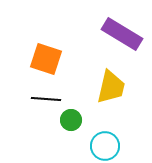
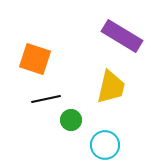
purple rectangle: moved 2 px down
orange square: moved 11 px left
black line: rotated 16 degrees counterclockwise
cyan circle: moved 1 px up
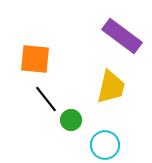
purple rectangle: rotated 6 degrees clockwise
orange square: rotated 12 degrees counterclockwise
black line: rotated 64 degrees clockwise
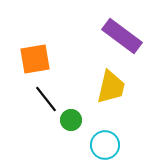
orange square: rotated 16 degrees counterclockwise
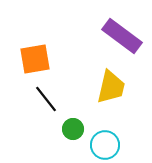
green circle: moved 2 px right, 9 px down
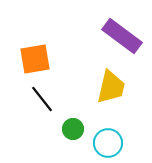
black line: moved 4 px left
cyan circle: moved 3 px right, 2 px up
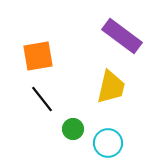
orange square: moved 3 px right, 3 px up
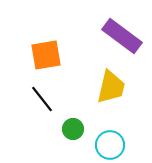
orange square: moved 8 px right, 1 px up
cyan circle: moved 2 px right, 2 px down
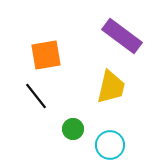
black line: moved 6 px left, 3 px up
